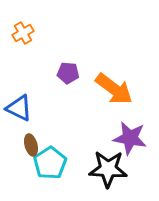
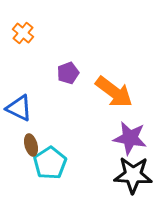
orange cross: rotated 20 degrees counterclockwise
purple pentagon: rotated 25 degrees counterclockwise
orange arrow: moved 3 px down
black star: moved 25 px right, 6 px down
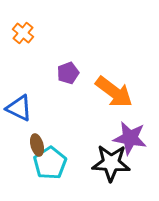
brown ellipse: moved 6 px right
black star: moved 22 px left, 12 px up
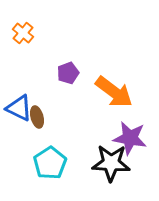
brown ellipse: moved 28 px up
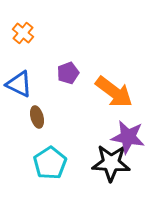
blue triangle: moved 24 px up
purple star: moved 2 px left, 1 px up
